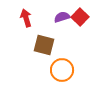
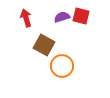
red square: moved 1 px right, 1 px up; rotated 30 degrees counterclockwise
brown square: rotated 15 degrees clockwise
orange circle: moved 4 px up
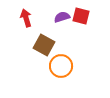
orange circle: moved 1 px left
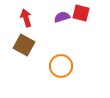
red square: moved 3 px up
brown square: moved 20 px left
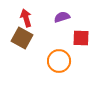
red square: moved 25 px down; rotated 12 degrees counterclockwise
brown square: moved 2 px left, 7 px up
orange circle: moved 2 px left, 5 px up
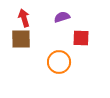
red arrow: moved 2 px left
brown square: moved 1 px left, 1 px down; rotated 30 degrees counterclockwise
orange circle: moved 1 px down
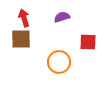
red square: moved 7 px right, 4 px down
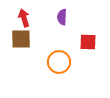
purple semicircle: rotated 70 degrees counterclockwise
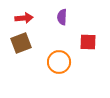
red arrow: rotated 102 degrees clockwise
brown square: moved 4 px down; rotated 20 degrees counterclockwise
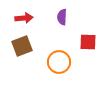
brown square: moved 1 px right, 3 px down
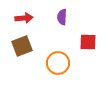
orange circle: moved 1 px left, 1 px down
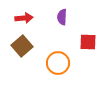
brown square: rotated 20 degrees counterclockwise
